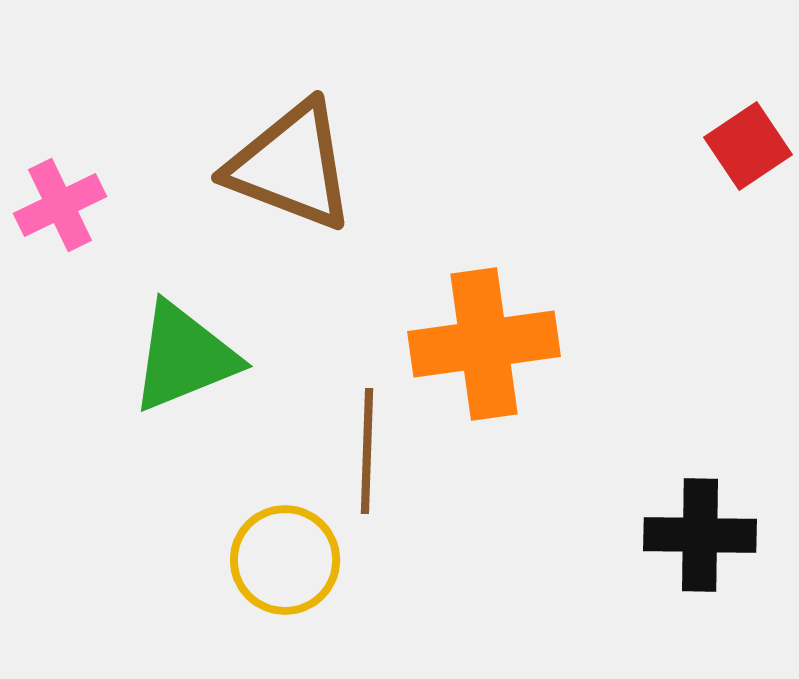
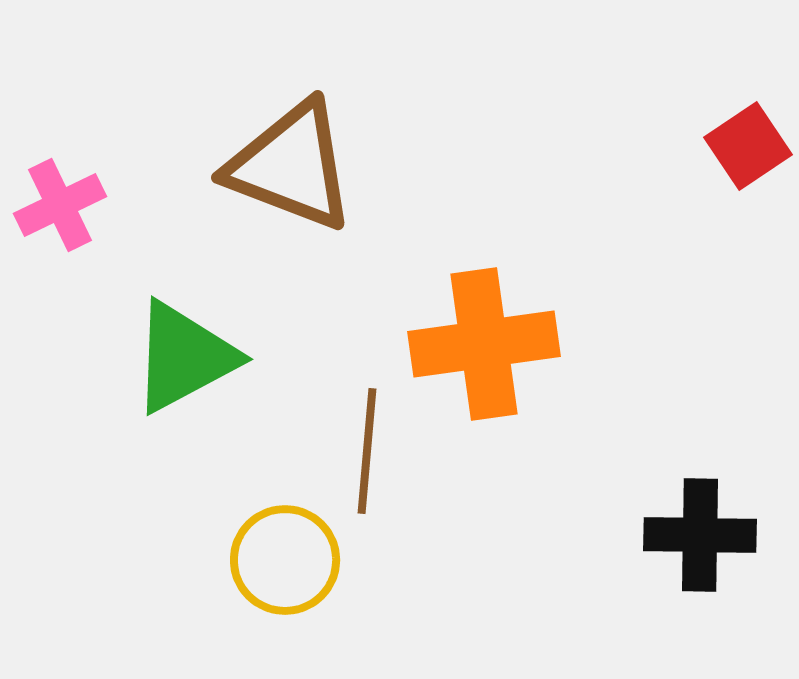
green triangle: rotated 6 degrees counterclockwise
brown line: rotated 3 degrees clockwise
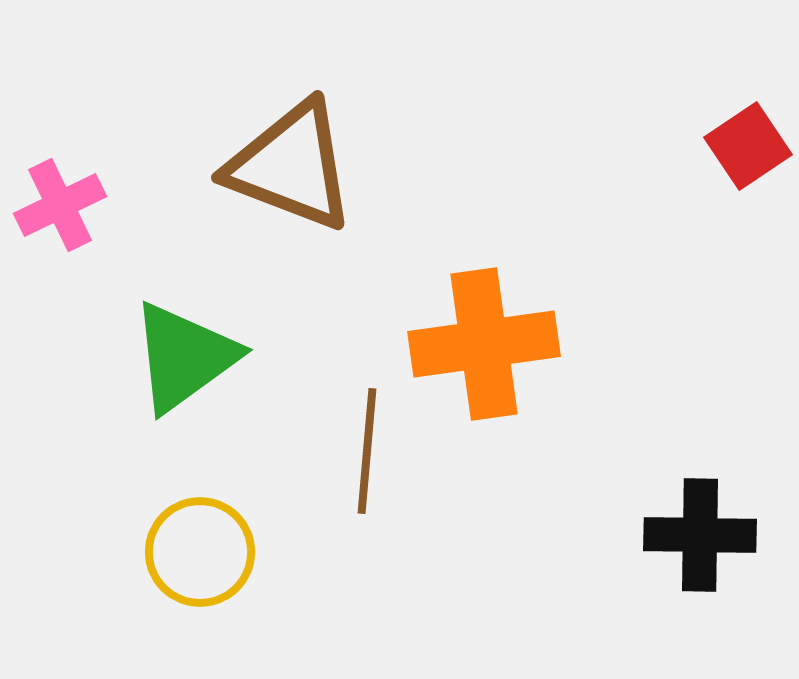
green triangle: rotated 8 degrees counterclockwise
yellow circle: moved 85 px left, 8 px up
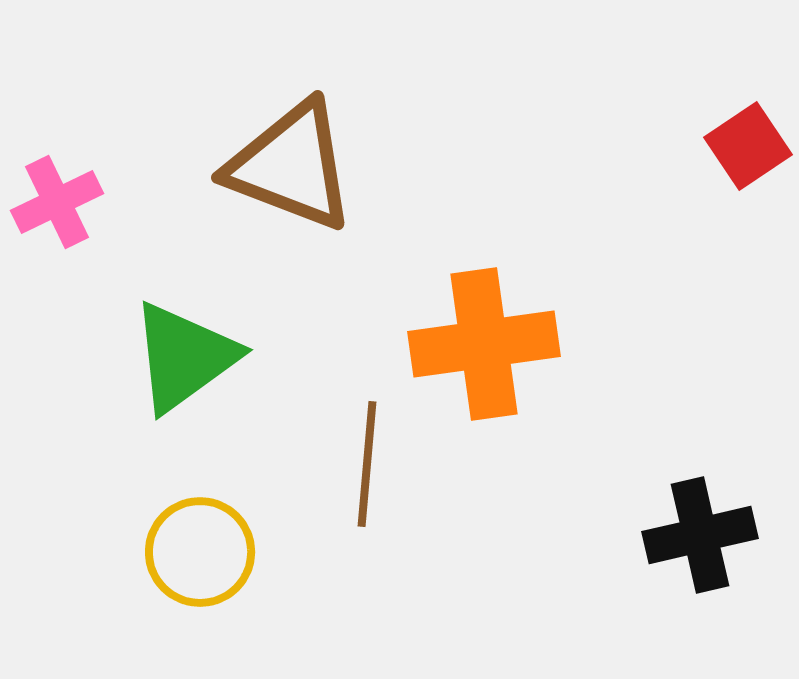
pink cross: moved 3 px left, 3 px up
brown line: moved 13 px down
black cross: rotated 14 degrees counterclockwise
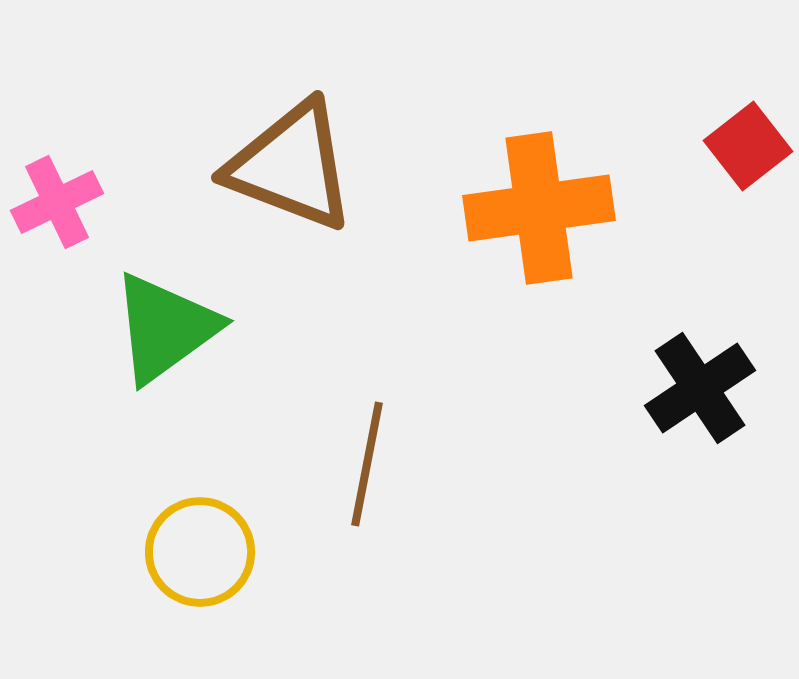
red square: rotated 4 degrees counterclockwise
orange cross: moved 55 px right, 136 px up
green triangle: moved 19 px left, 29 px up
brown line: rotated 6 degrees clockwise
black cross: moved 147 px up; rotated 21 degrees counterclockwise
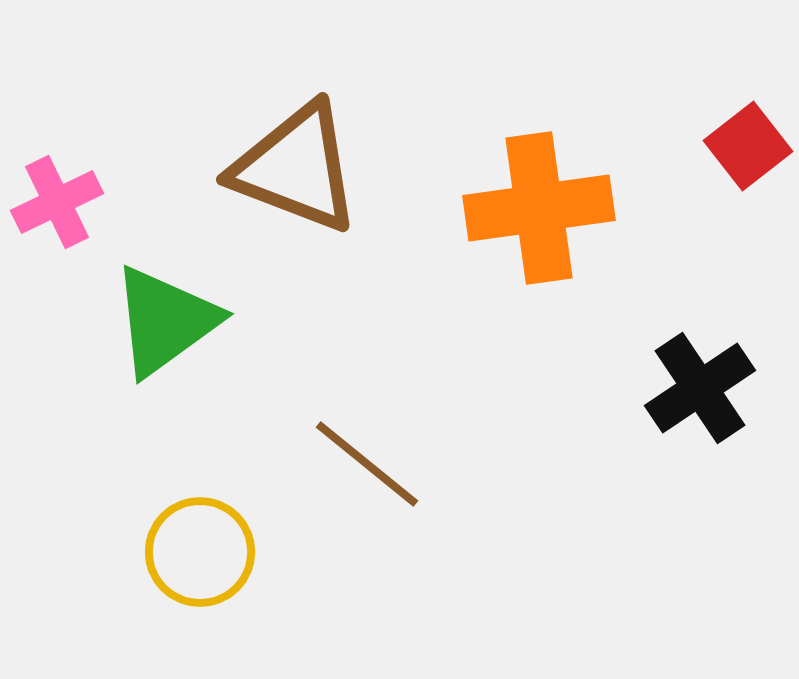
brown triangle: moved 5 px right, 2 px down
green triangle: moved 7 px up
brown line: rotated 62 degrees counterclockwise
